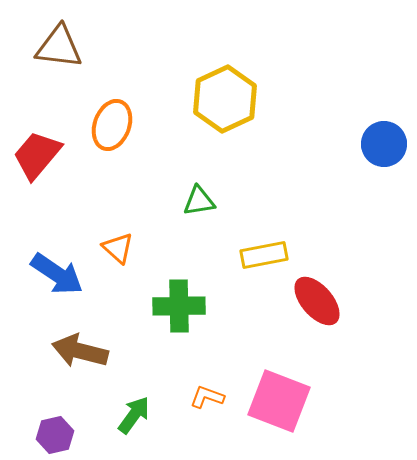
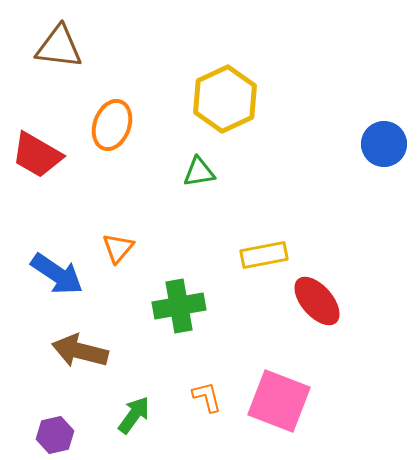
red trapezoid: rotated 100 degrees counterclockwise
green triangle: moved 29 px up
orange triangle: rotated 28 degrees clockwise
green cross: rotated 9 degrees counterclockwise
orange L-shape: rotated 56 degrees clockwise
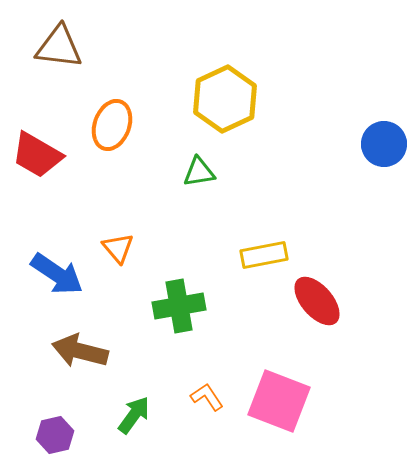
orange triangle: rotated 20 degrees counterclockwise
orange L-shape: rotated 20 degrees counterclockwise
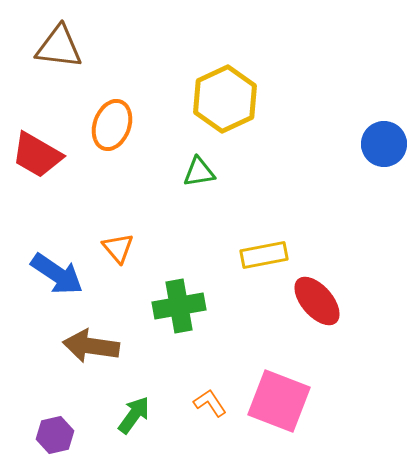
brown arrow: moved 11 px right, 5 px up; rotated 6 degrees counterclockwise
orange L-shape: moved 3 px right, 6 px down
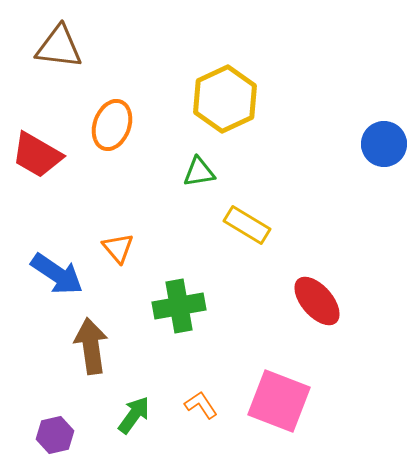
yellow rectangle: moved 17 px left, 30 px up; rotated 42 degrees clockwise
brown arrow: rotated 74 degrees clockwise
orange L-shape: moved 9 px left, 2 px down
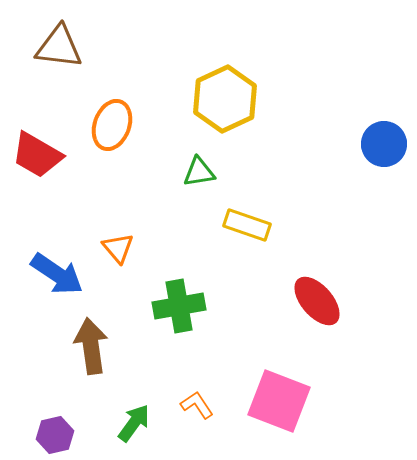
yellow rectangle: rotated 12 degrees counterclockwise
orange L-shape: moved 4 px left
green arrow: moved 8 px down
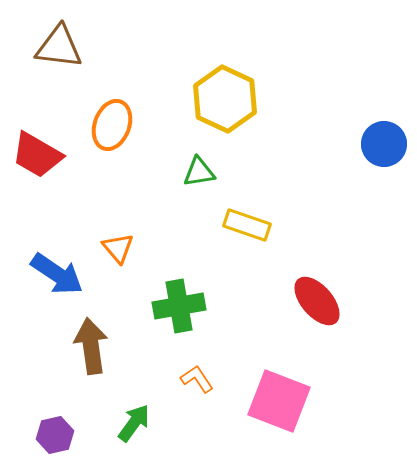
yellow hexagon: rotated 10 degrees counterclockwise
orange L-shape: moved 26 px up
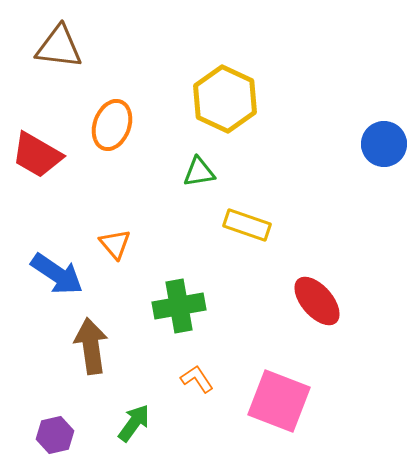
orange triangle: moved 3 px left, 4 px up
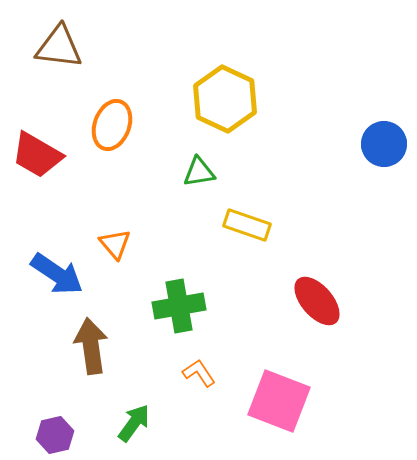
orange L-shape: moved 2 px right, 6 px up
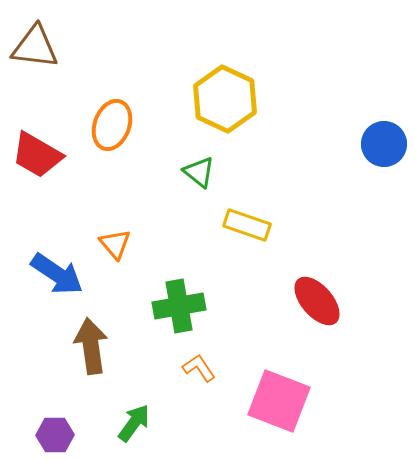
brown triangle: moved 24 px left
green triangle: rotated 48 degrees clockwise
orange L-shape: moved 5 px up
purple hexagon: rotated 12 degrees clockwise
